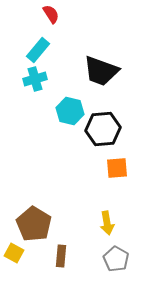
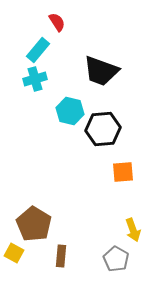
red semicircle: moved 6 px right, 8 px down
orange square: moved 6 px right, 4 px down
yellow arrow: moved 26 px right, 7 px down; rotated 10 degrees counterclockwise
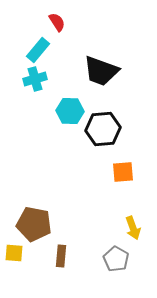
cyan hexagon: rotated 12 degrees counterclockwise
brown pentagon: rotated 20 degrees counterclockwise
yellow arrow: moved 2 px up
yellow square: rotated 24 degrees counterclockwise
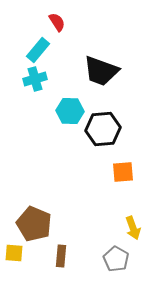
brown pentagon: rotated 12 degrees clockwise
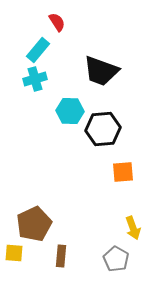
brown pentagon: rotated 24 degrees clockwise
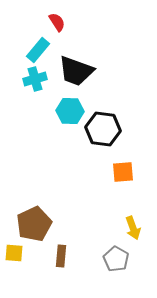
black trapezoid: moved 25 px left
black hexagon: rotated 12 degrees clockwise
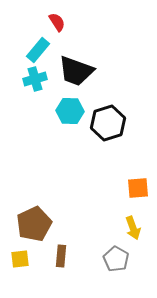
black hexagon: moved 5 px right, 6 px up; rotated 24 degrees counterclockwise
orange square: moved 15 px right, 16 px down
yellow square: moved 6 px right, 6 px down; rotated 12 degrees counterclockwise
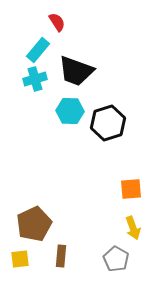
orange square: moved 7 px left, 1 px down
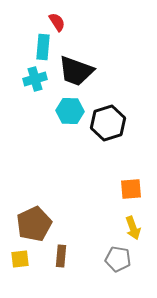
cyan rectangle: moved 5 px right, 3 px up; rotated 35 degrees counterclockwise
gray pentagon: moved 2 px right; rotated 20 degrees counterclockwise
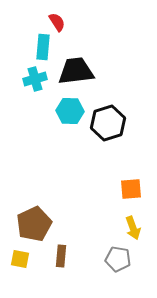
black trapezoid: rotated 153 degrees clockwise
yellow square: rotated 18 degrees clockwise
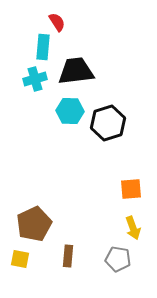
brown rectangle: moved 7 px right
